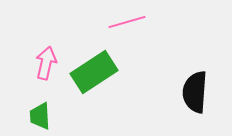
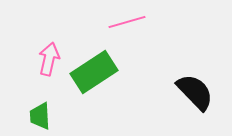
pink arrow: moved 3 px right, 4 px up
black semicircle: rotated 132 degrees clockwise
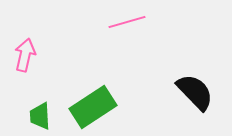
pink arrow: moved 24 px left, 4 px up
green rectangle: moved 1 px left, 35 px down
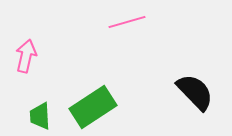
pink arrow: moved 1 px right, 1 px down
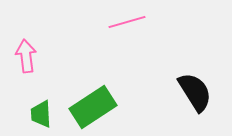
pink arrow: rotated 20 degrees counterclockwise
black semicircle: rotated 12 degrees clockwise
green trapezoid: moved 1 px right, 2 px up
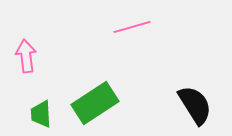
pink line: moved 5 px right, 5 px down
black semicircle: moved 13 px down
green rectangle: moved 2 px right, 4 px up
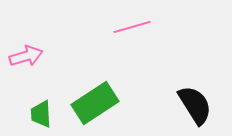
pink arrow: rotated 80 degrees clockwise
